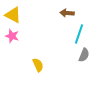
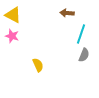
cyan line: moved 2 px right
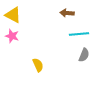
cyan line: moved 2 px left; rotated 66 degrees clockwise
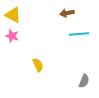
brown arrow: rotated 16 degrees counterclockwise
gray semicircle: moved 26 px down
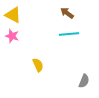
brown arrow: rotated 48 degrees clockwise
cyan line: moved 10 px left
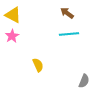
pink star: rotated 24 degrees clockwise
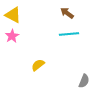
yellow semicircle: rotated 104 degrees counterclockwise
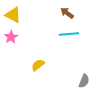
pink star: moved 1 px left, 1 px down
